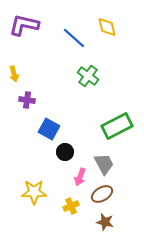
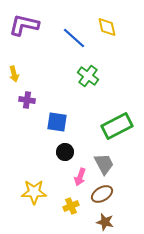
blue square: moved 8 px right, 7 px up; rotated 20 degrees counterclockwise
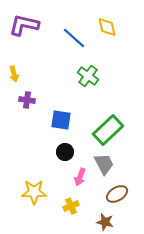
blue square: moved 4 px right, 2 px up
green rectangle: moved 9 px left, 4 px down; rotated 16 degrees counterclockwise
brown ellipse: moved 15 px right
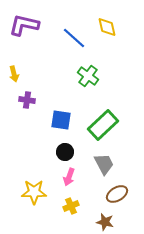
green rectangle: moved 5 px left, 5 px up
pink arrow: moved 11 px left
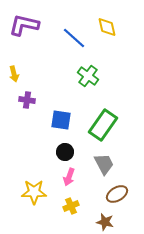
green rectangle: rotated 12 degrees counterclockwise
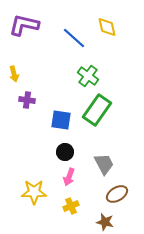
green rectangle: moved 6 px left, 15 px up
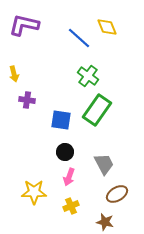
yellow diamond: rotated 10 degrees counterclockwise
blue line: moved 5 px right
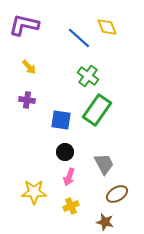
yellow arrow: moved 15 px right, 7 px up; rotated 28 degrees counterclockwise
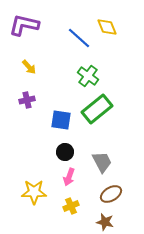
purple cross: rotated 21 degrees counterclockwise
green rectangle: moved 1 px up; rotated 16 degrees clockwise
gray trapezoid: moved 2 px left, 2 px up
brown ellipse: moved 6 px left
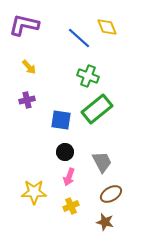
green cross: rotated 15 degrees counterclockwise
